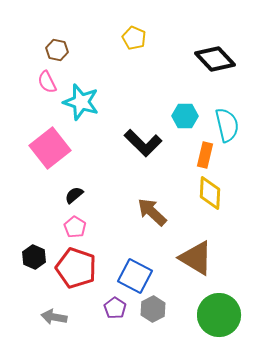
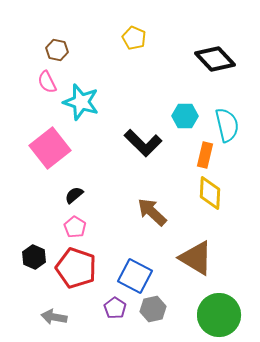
gray hexagon: rotated 15 degrees clockwise
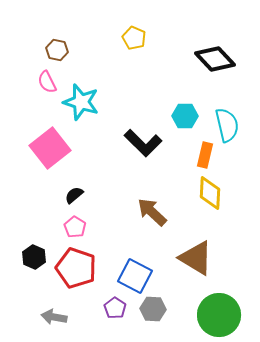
gray hexagon: rotated 15 degrees clockwise
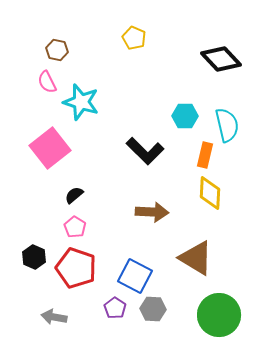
black diamond: moved 6 px right
black L-shape: moved 2 px right, 8 px down
brown arrow: rotated 140 degrees clockwise
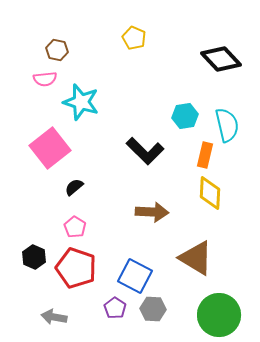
pink semicircle: moved 2 px left, 3 px up; rotated 70 degrees counterclockwise
cyan hexagon: rotated 10 degrees counterclockwise
black semicircle: moved 8 px up
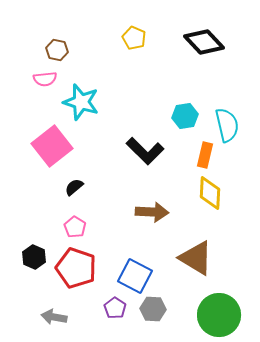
black diamond: moved 17 px left, 17 px up
pink square: moved 2 px right, 2 px up
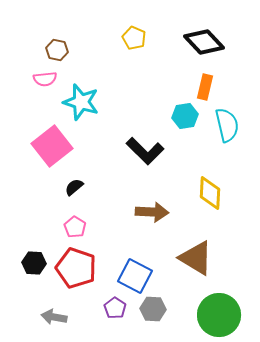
orange rectangle: moved 68 px up
black hexagon: moved 6 px down; rotated 20 degrees counterclockwise
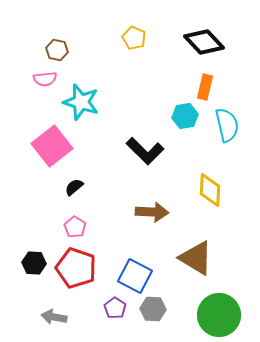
yellow diamond: moved 3 px up
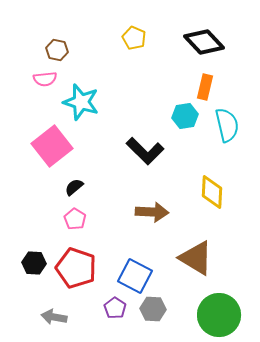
yellow diamond: moved 2 px right, 2 px down
pink pentagon: moved 8 px up
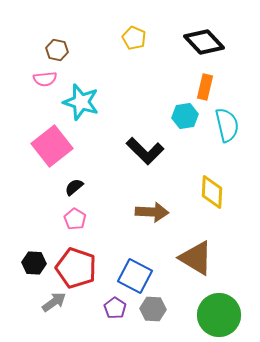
gray arrow: moved 15 px up; rotated 135 degrees clockwise
